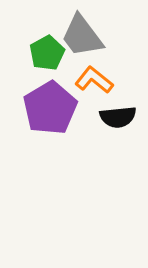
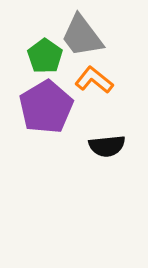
green pentagon: moved 2 px left, 3 px down; rotated 8 degrees counterclockwise
purple pentagon: moved 4 px left, 1 px up
black semicircle: moved 11 px left, 29 px down
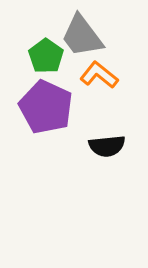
green pentagon: moved 1 px right
orange L-shape: moved 5 px right, 5 px up
purple pentagon: rotated 16 degrees counterclockwise
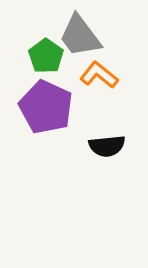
gray trapezoid: moved 2 px left
